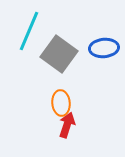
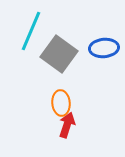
cyan line: moved 2 px right
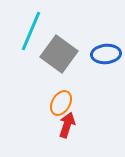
blue ellipse: moved 2 px right, 6 px down
orange ellipse: rotated 35 degrees clockwise
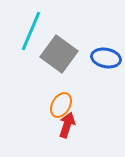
blue ellipse: moved 4 px down; rotated 16 degrees clockwise
orange ellipse: moved 2 px down
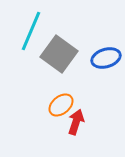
blue ellipse: rotated 28 degrees counterclockwise
orange ellipse: rotated 20 degrees clockwise
red arrow: moved 9 px right, 3 px up
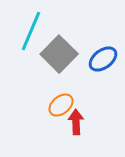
gray square: rotated 9 degrees clockwise
blue ellipse: moved 3 px left, 1 px down; rotated 20 degrees counterclockwise
red arrow: rotated 20 degrees counterclockwise
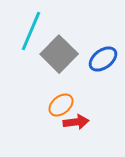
red arrow: rotated 85 degrees clockwise
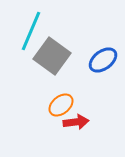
gray square: moved 7 px left, 2 px down; rotated 9 degrees counterclockwise
blue ellipse: moved 1 px down
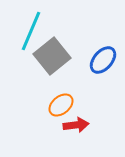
gray square: rotated 15 degrees clockwise
blue ellipse: rotated 12 degrees counterclockwise
red arrow: moved 3 px down
